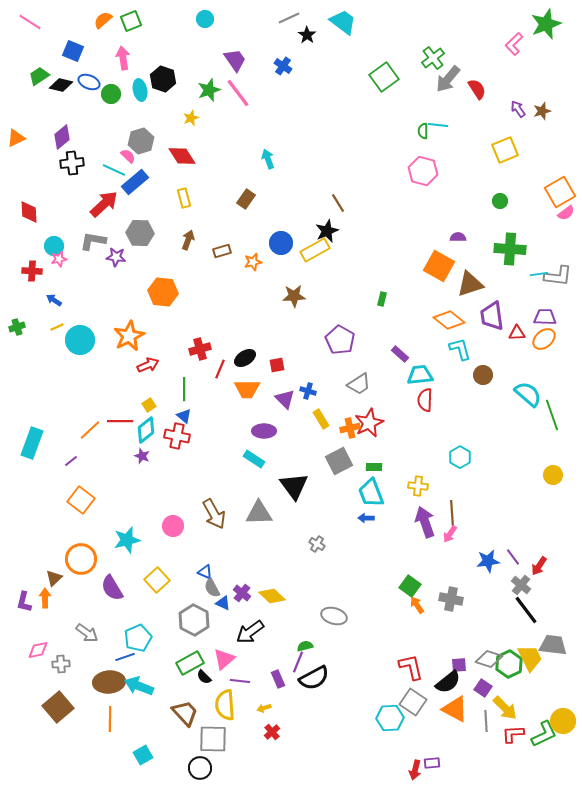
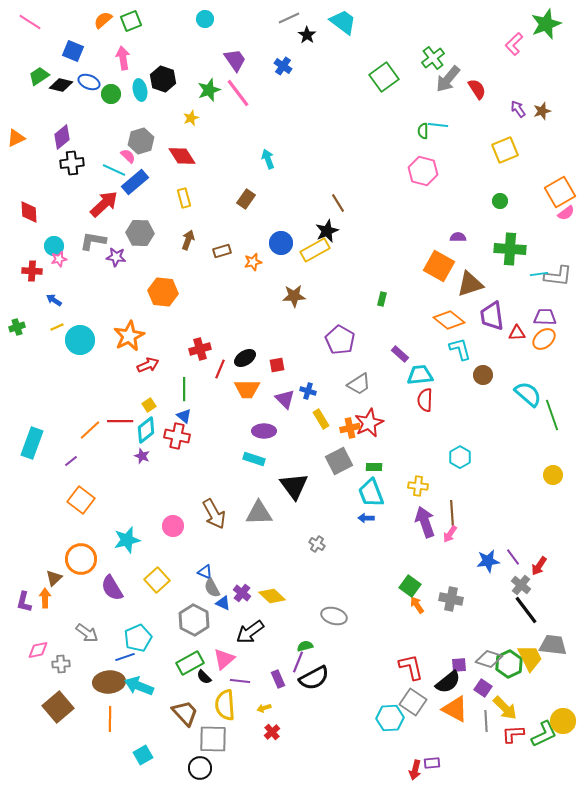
cyan rectangle at (254, 459): rotated 15 degrees counterclockwise
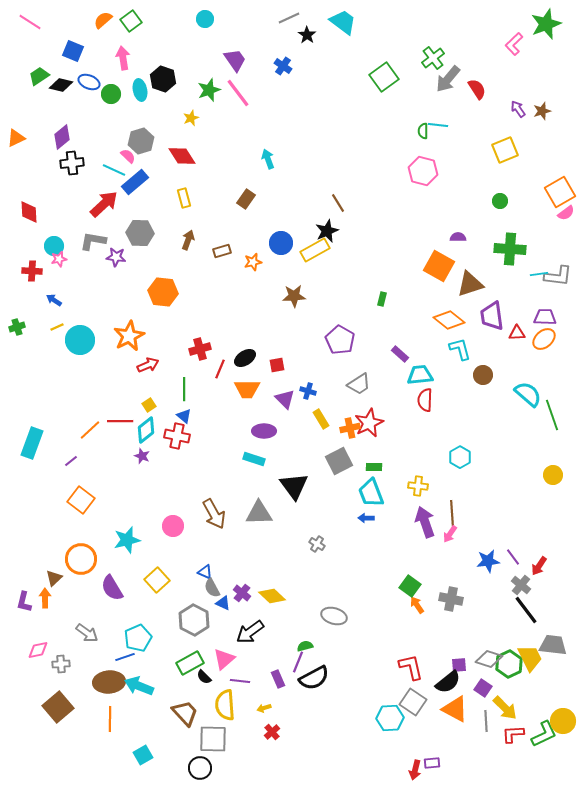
green square at (131, 21): rotated 15 degrees counterclockwise
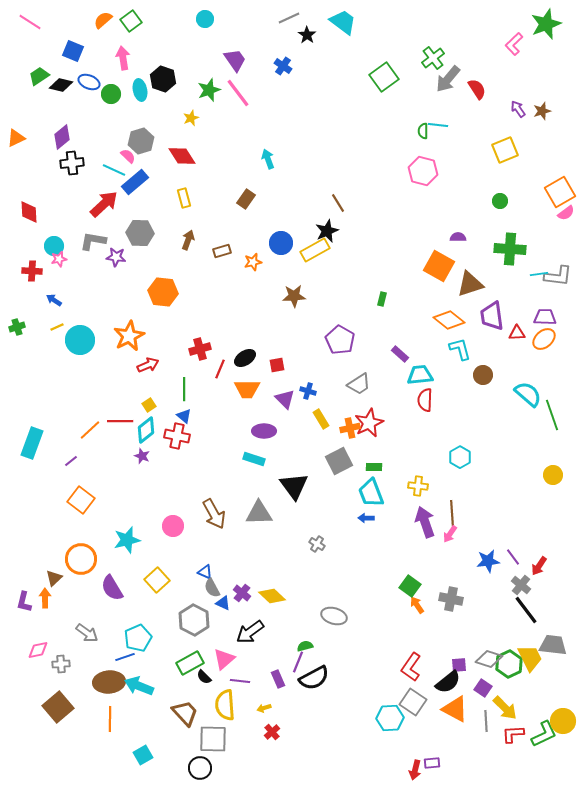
red L-shape at (411, 667): rotated 132 degrees counterclockwise
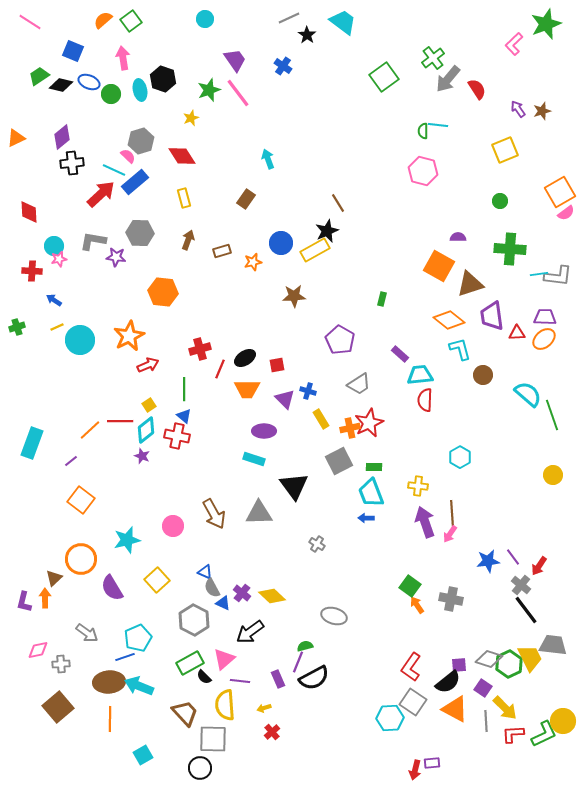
red arrow at (104, 204): moved 3 px left, 10 px up
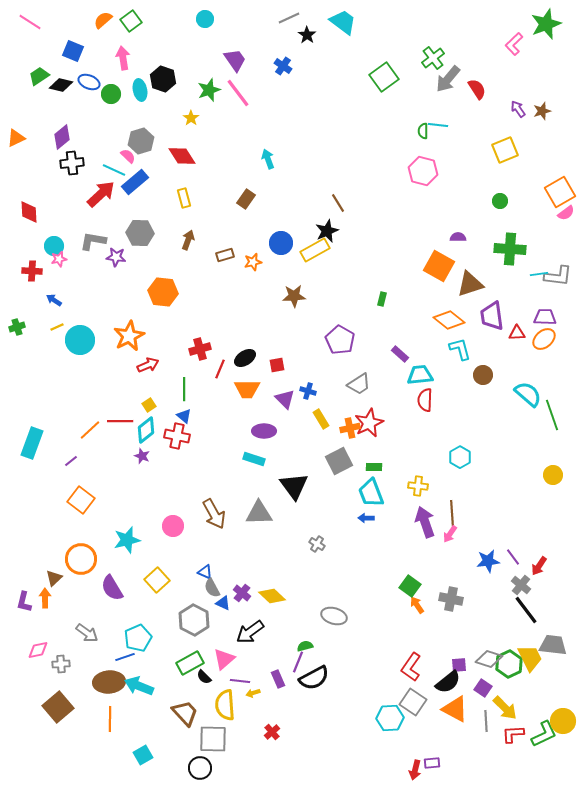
yellow star at (191, 118): rotated 14 degrees counterclockwise
brown rectangle at (222, 251): moved 3 px right, 4 px down
yellow arrow at (264, 708): moved 11 px left, 15 px up
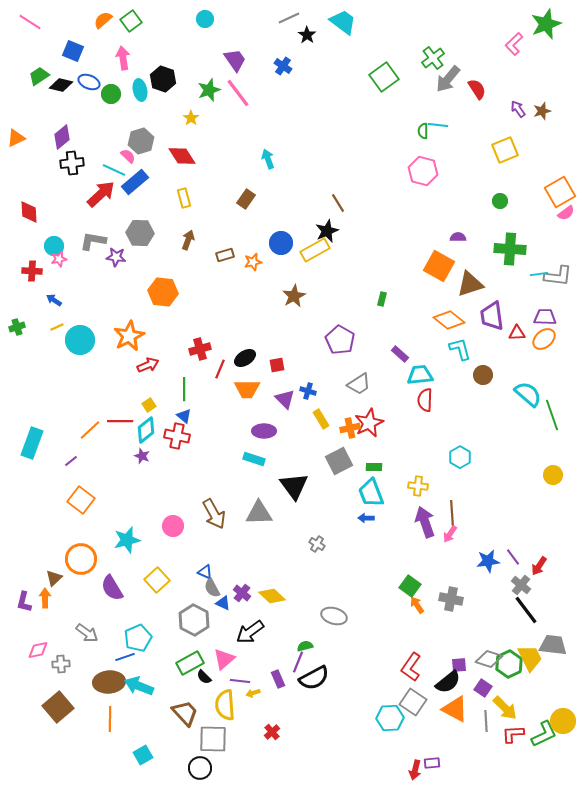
brown star at (294, 296): rotated 25 degrees counterclockwise
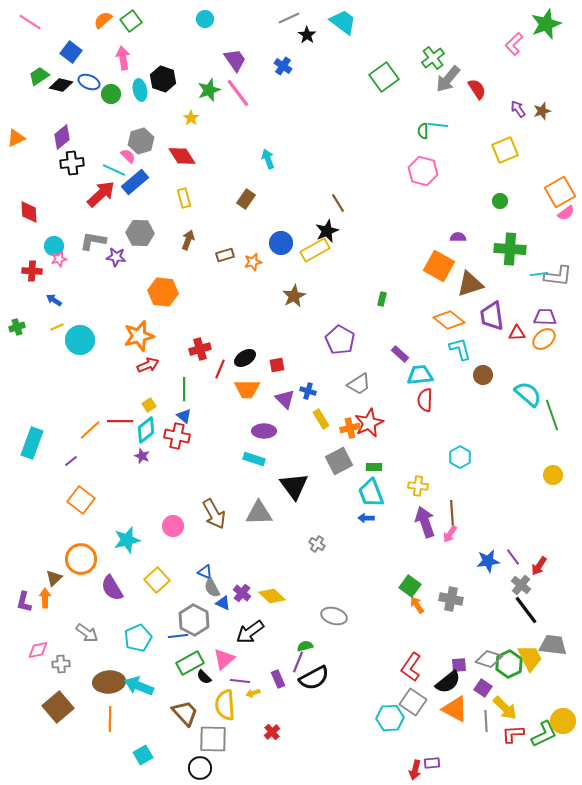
blue square at (73, 51): moved 2 px left, 1 px down; rotated 15 degrees clockwise
orange star at (129, 336): moved 10 px right; rotated 12 degrees clockwise
blue line at (125, 657): moved 53 px right, 21 px up; rotated 12 degrees clockwise
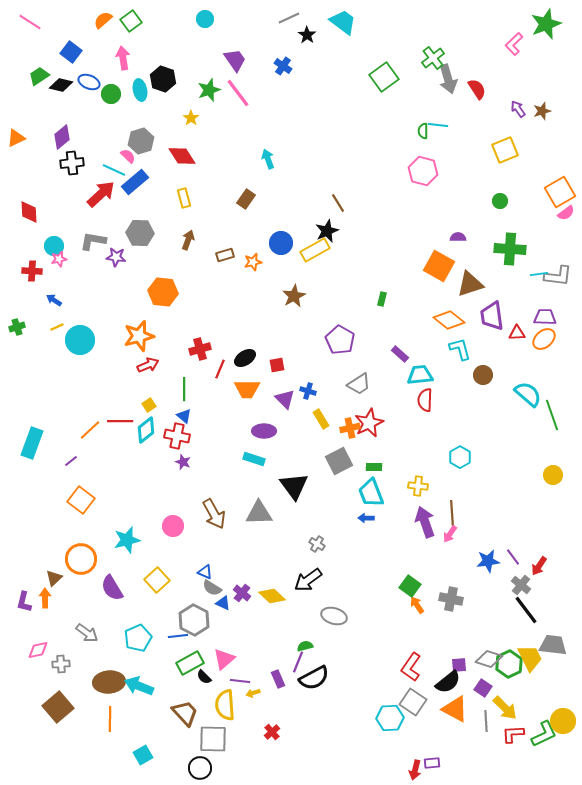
gray arrow at (448, 79): rotated 56 degrees counterclockwise
purple star at (142, 456): moved 41 px right, 6 px down
gray semicircle at (212, 588): rotated 30 degrees counterclockwise
black arrow at (250, 632): moved 58 px right, 52 px up
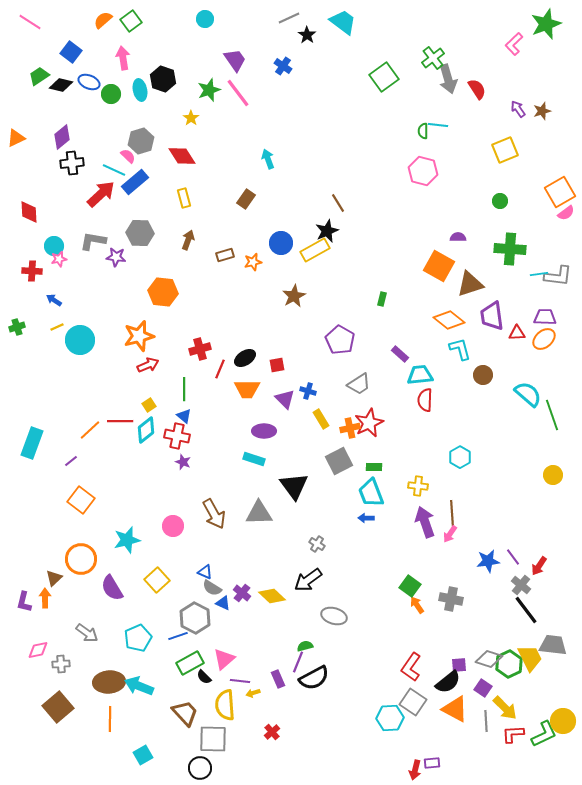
gray hexagon at (194, 620): moved 1 px right, 2 px up
blue line at (178, 636): rotated 12 degrees counterclockwise
